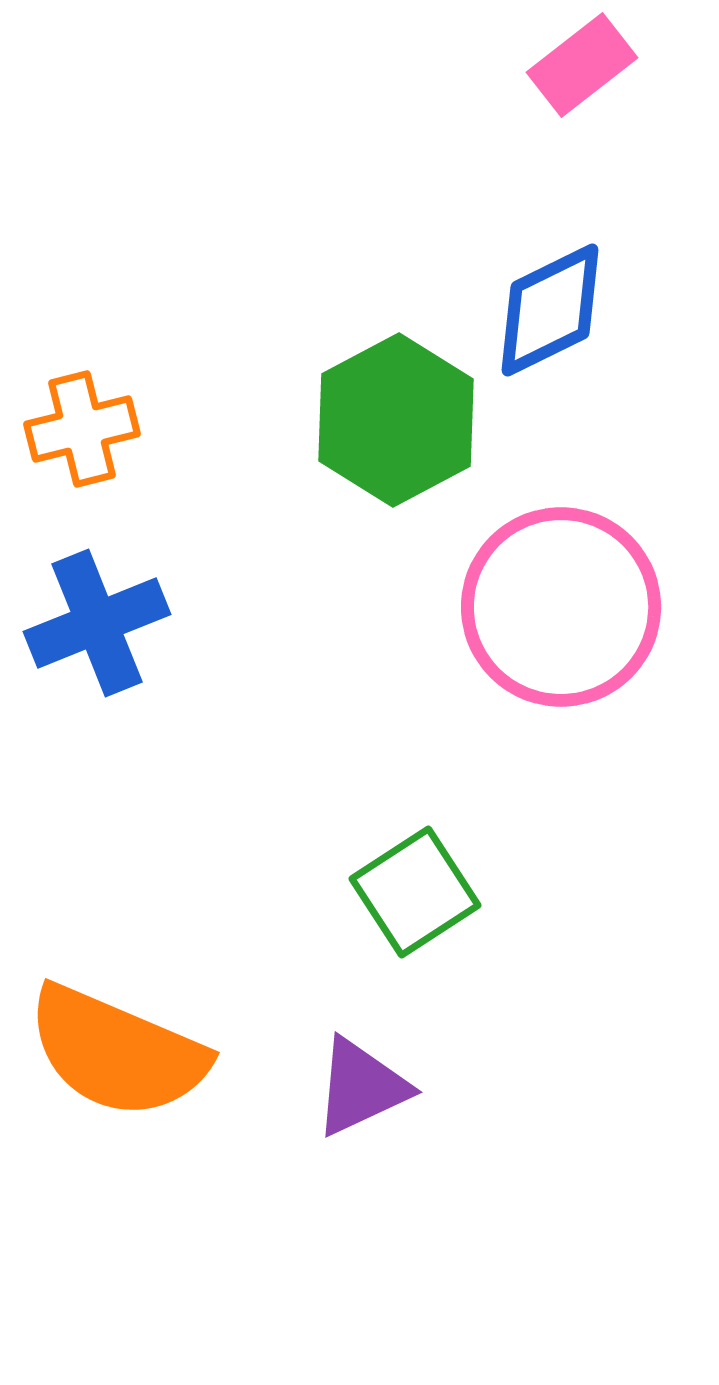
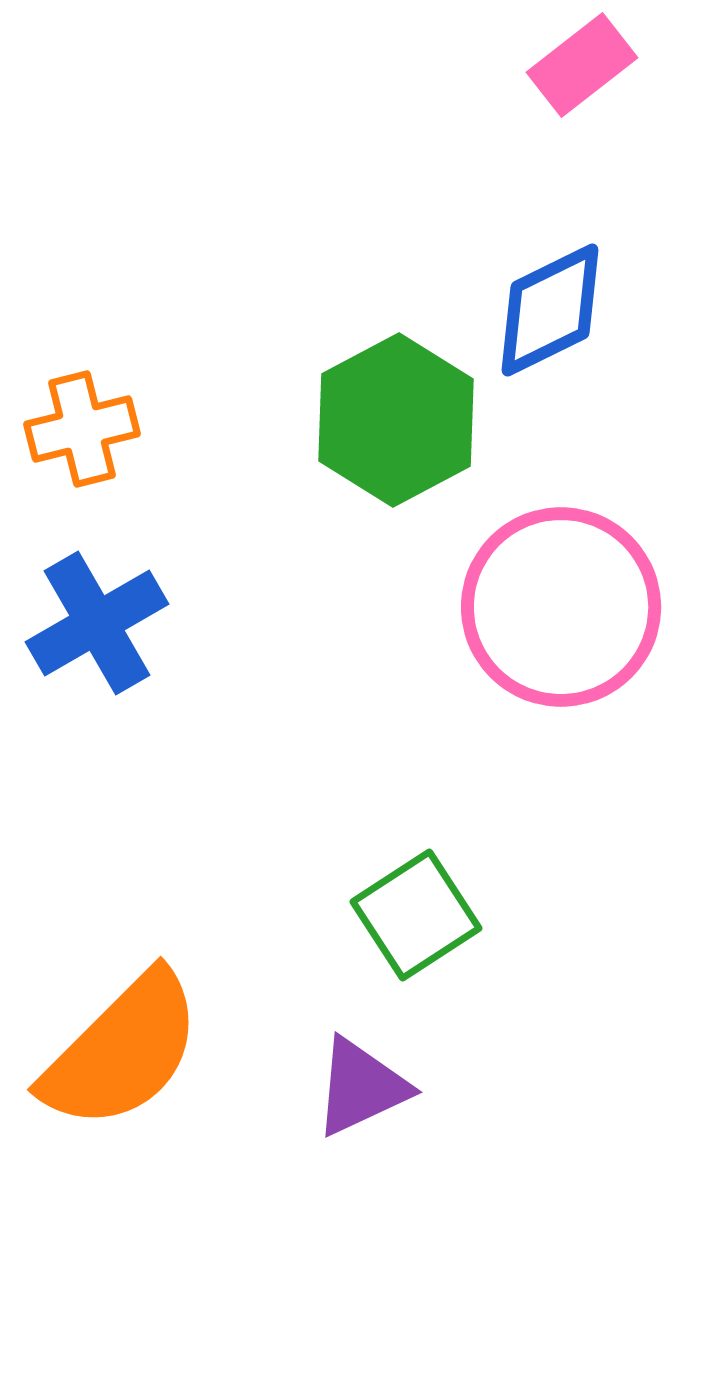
blue cross: rotated 8 degrees counterclockwise
green square: moved 1 px right, 23 px down
orange semicircle: moved 5 px right, 1 px up; rotated 68 degrees counterclockwise
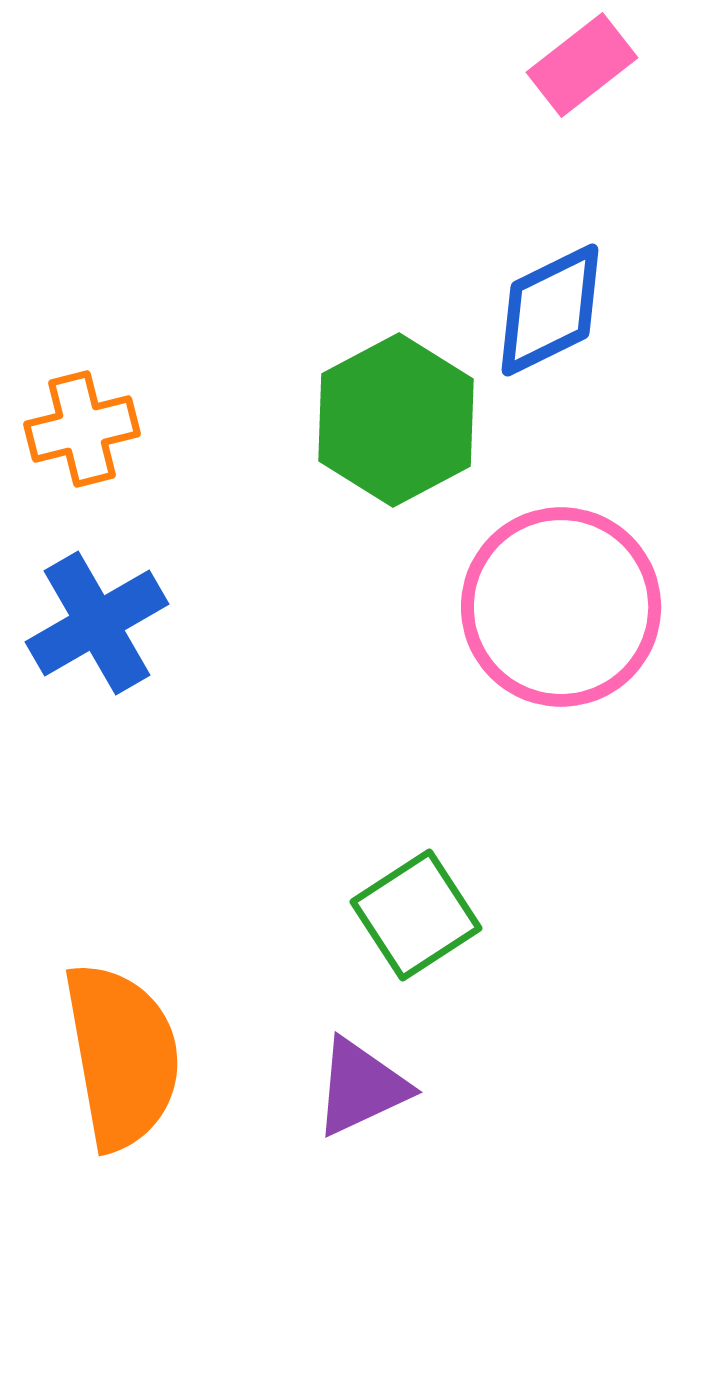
orange semicircle: moved 5 px down; rotated 55 degrees counterclockwise
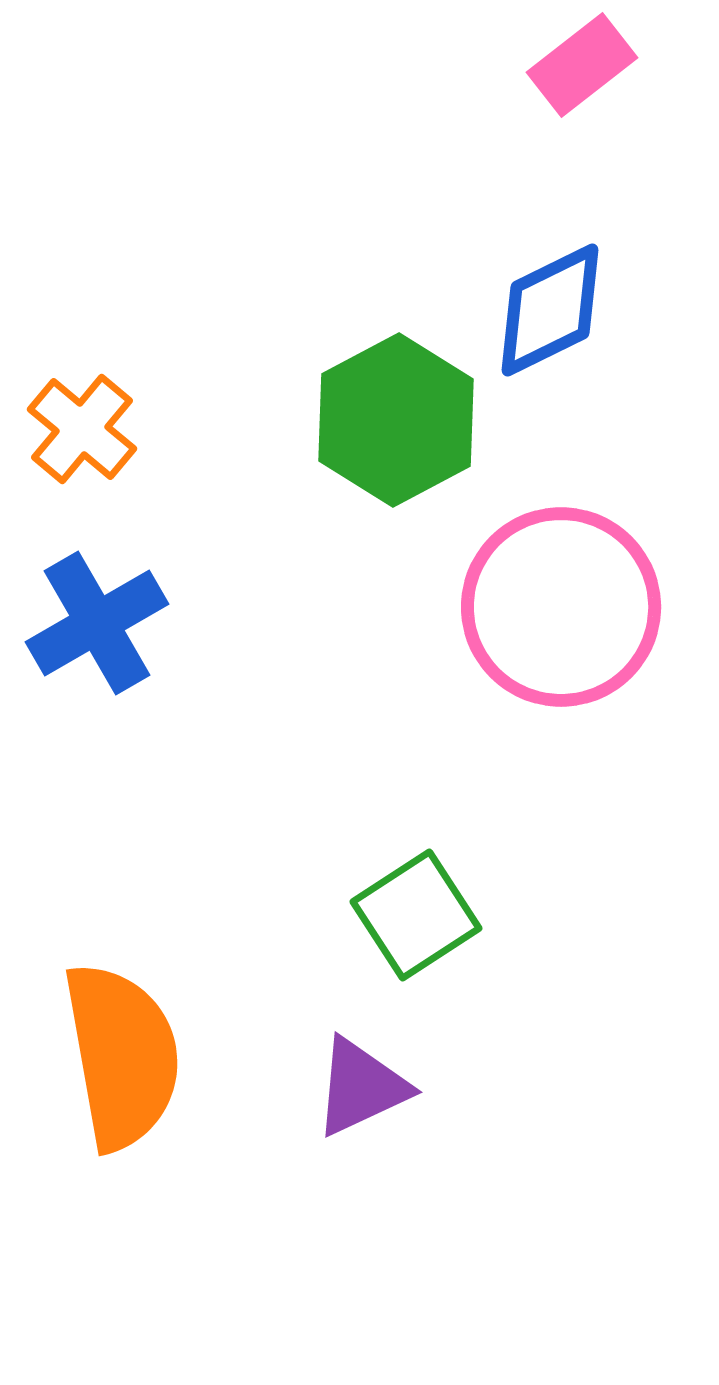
orange cross: rotated 36 degrees counterclockwise
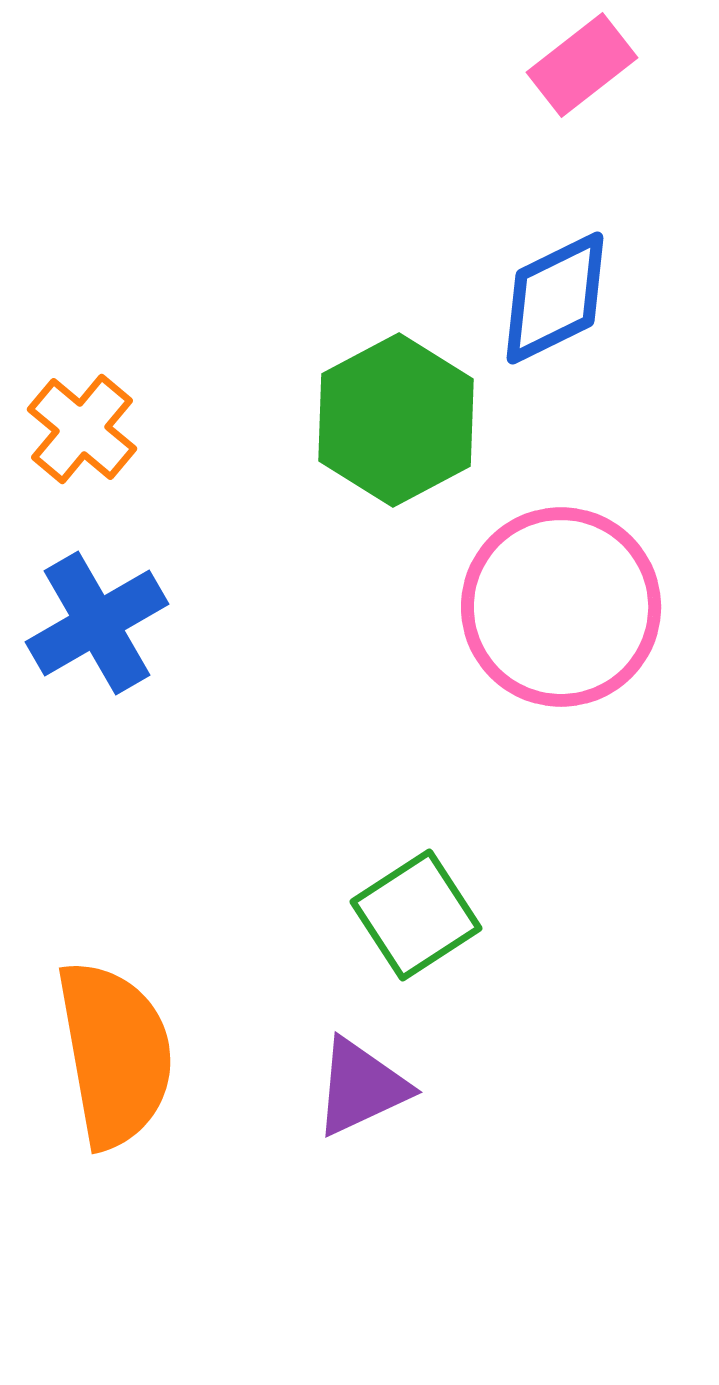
blue diamond: moved 5 px right, 12 px up
orange semicircle: moved 7 px left, 2 px up
